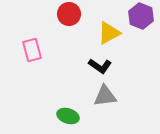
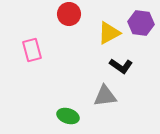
purple hexagon: moved 7 px down; rotated 15 degrees counterclockwise
black L-shape: moved 21 px right
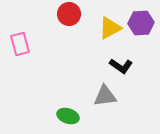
purple hexagon: rotated 10 degrees counterclockwise
yellow triangle: moved 1 px right, 5 px up
pink rectangle: moved 12 px left, 6 px up
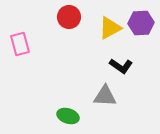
red circle: moved 3 px down
gray triangle: rotated 10 degrees clockwise
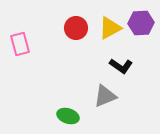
red circle: moved 7 px right, 11 px down
gray triangle: rotated 25 degrees counterclockwise
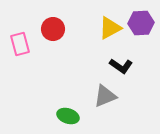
red circle: moved 23 px left, 1 px down
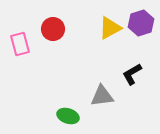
purple hexagon: rotated 15 degrees counterclockwise
black L-shape: moved 11 px right, 8 px down; rotated 115 degrees clockwise
gray triangle: moved 3 px left; rotated 15 degrees clockwise
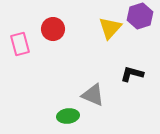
purple hexagon: moved 1 px left, 7 px up
yellow triangle: rotated 20 degrees counterclockwise
black L-shape: rotated 45 degrees clockwise
gray triangle: moved 9 px left, 1 px up; rotated 30 degrees clockwise
green ellipse: rotated 25 degrees counterclockwise
